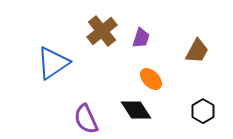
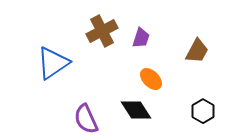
brown cross: rotated 12 degrees clockwise
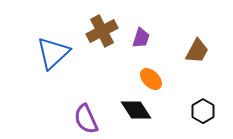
blue triangle: moved 10 px up; rotated 9 degrees counterclockwise
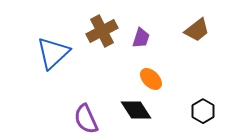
brown trapezoid: moved 21 px up; rotated 24 degrees clockwise
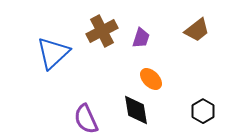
black diamond: rotated 24 degrees clockwise
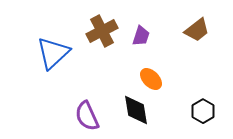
purple trapezoid: moved 2 px up
purple semicircle: moved 1 px right, 3 px up
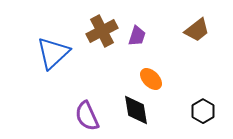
purple trapezoid: moved 4 px left
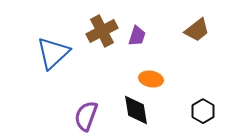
orange ellipse: rotated 35 degrees counterclockwise
purple semicircle: moved 1 px left; rotated 44 degrees clockwise
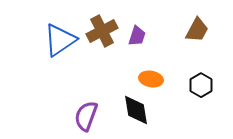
brown trapezoid: rotated 24 degrees counterclockwise
blue triangle: moved 7 px right, 13 px up; rotated 9 degrees clockwise
black hexagon: moved 2 px left, 26 px up
